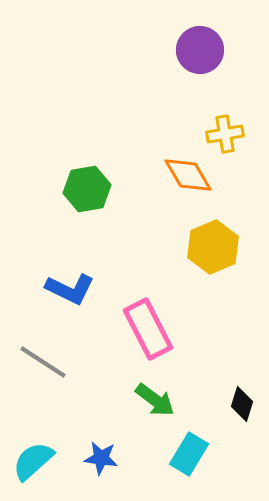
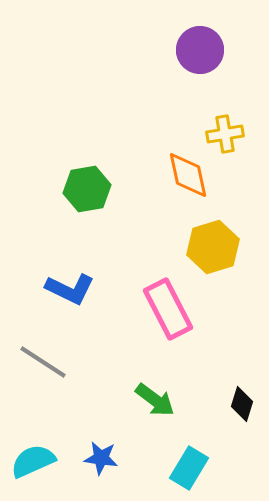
orange diamond: rotated 18 degrees clockwise
yellow hexagon: rotated 6 degrees clockwise
pink rectangle: moved 20 px right, 20 px up
cyan rectangle: moved 14 px down
cyan semicircle: rotated 18 degrees clockwise
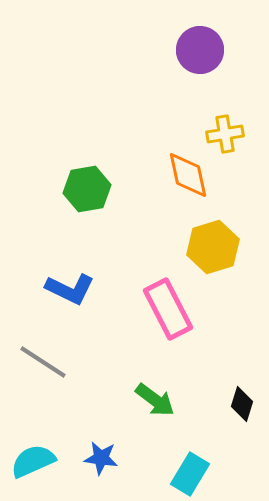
cyan rectangle: moved 1 px right, 6 px down
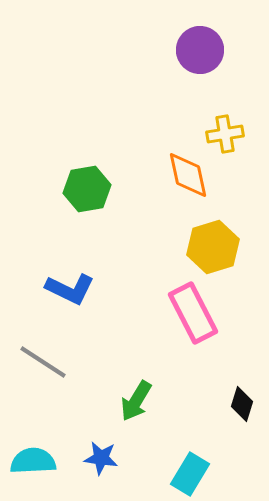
pink rectangle: moved 25 px right, 4 px down
green arrow: moved 19 px left, 1 px down; rotated 84 degrees clockwise
cyan semicircle: rotated 21 degrees clockwise
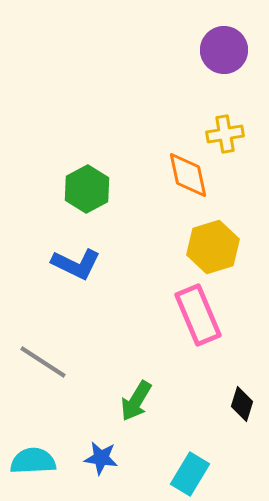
purple circle: moved 24 px right
green hexagon: rotated 18 degrees counterclockwise
blue L-shape: moved 6 px right, 25 px up
pink rectangle: moved 5 px right, 2 px down; rotated 4 degrees clockwise
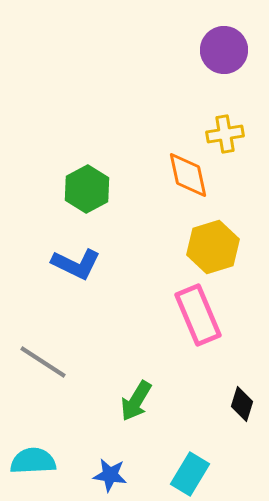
blue star: moved 9 px right, 17 px down
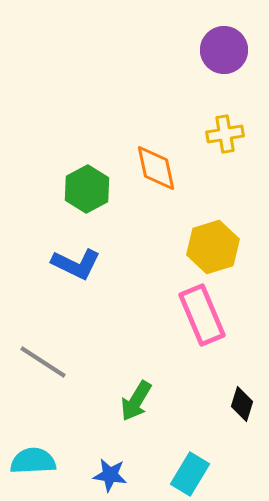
orange diamond: moved 32 px left, 7 px up
pink rectangle: moved 4 px right
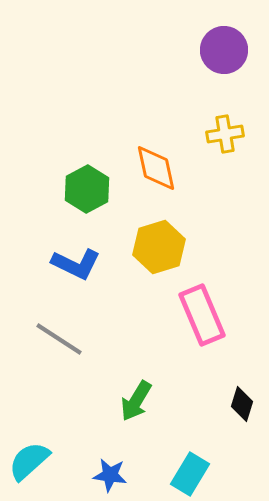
yellow hexagon: moved 54 px left
gray line: moved 16 px right, 23 px up
cyan semicircle: moved 4 px left; rotated 39 degrees counterclockwise
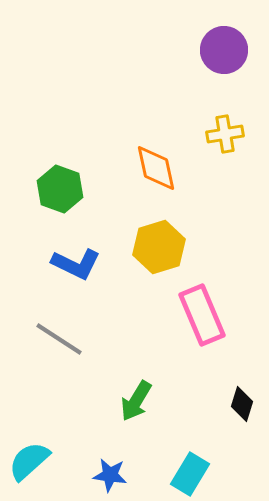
green hexagon: moved 27 px left; rotated 12 degrees counterclockwise
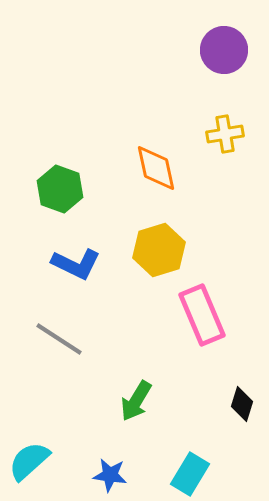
yellow hexagon: moved 3 px down
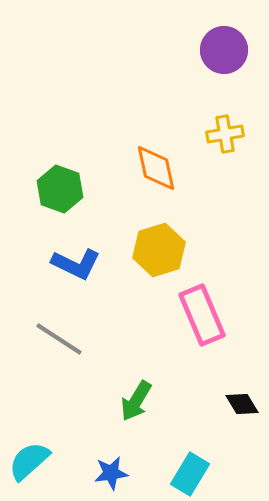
black diamond: rotated 48 degrees counterclockwise
blue star: moved 1 px right, 2 px up; rotated 16 degrees counterclockwise
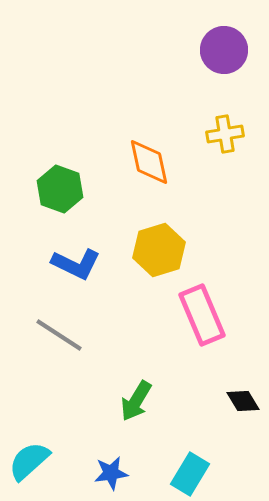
orange diamond: moved 7 px left, 6 px up
gray line: moved 4 px up
black diamond: moved 1 px right, 3 px up
